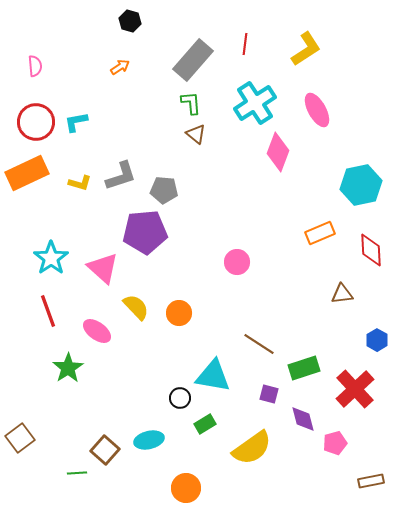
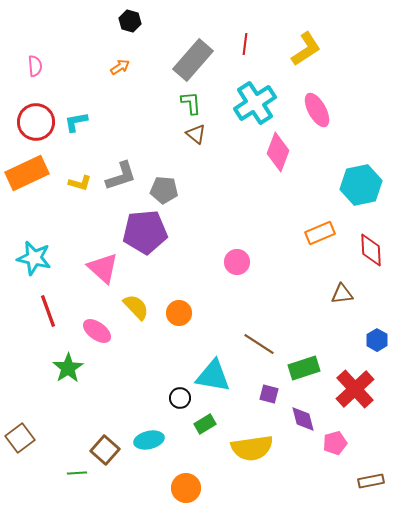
cyan star at (51, 258): moved 17 px left; rotated 24 degrees counterclockwise
yellow semicircle at (252, 448): rotated 27 degrees clockwise
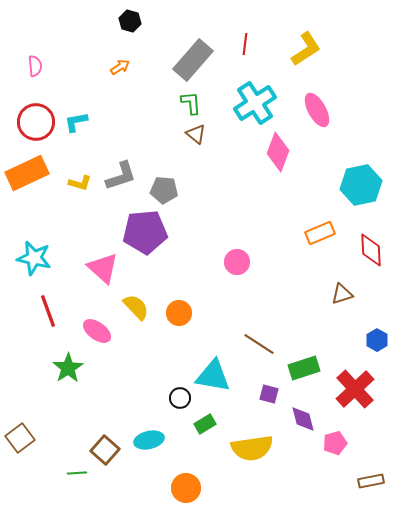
brown triangle at (342, 294): rotated 10 degrees counterclockwise
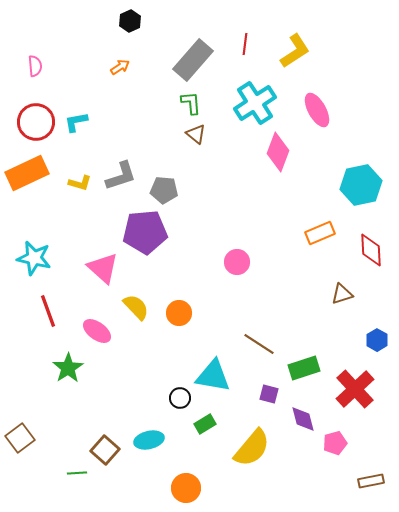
black hexagon at (130, 21): rotated 20 degrees clockwise
yellow L-shape at (306, 49): moved 11 px left, 2 px down
yellow semicircle at (252, 448): rotated 42 degrees counterclockwise
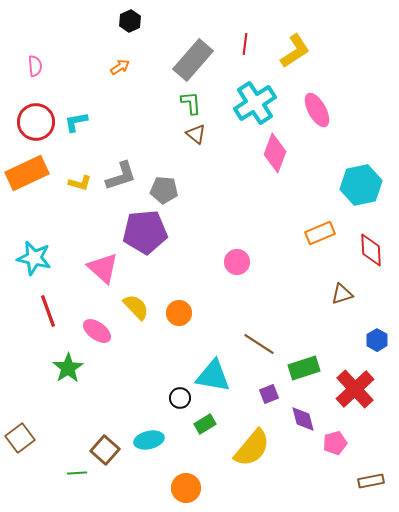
pink diamond at (278, 152): moved 3 px left, 1 px down
purple square at (269, 394): rotated 36 degrees counterclockwise
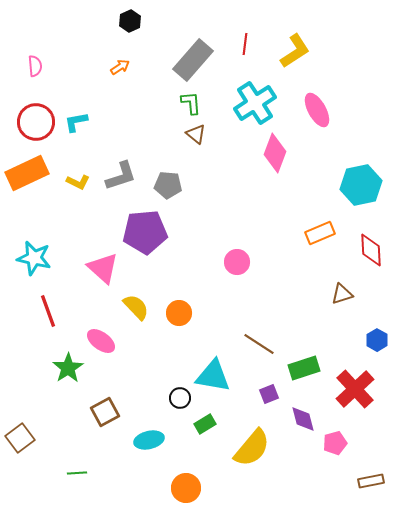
yellow L-shape at (80, 183): moved 2 px left, 1 px up; rotated 10 degrees clockwise
gray pentagon at (164, 190): moved 4 px right, 5 px up
pink ellipse at (97, 331): moved 4 px right, 10 px down
brown square at (105, 450): moved 38 px up; rotated 20 degrees clockwise
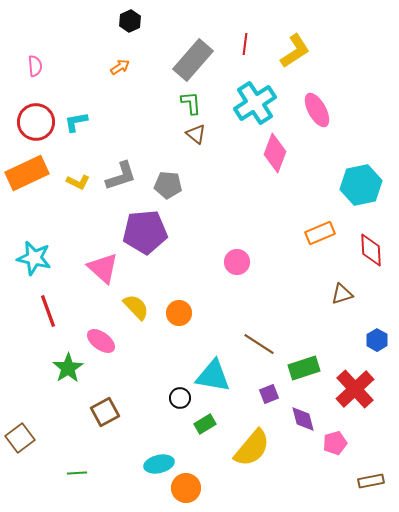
cyan ellipse at (149, 440): moved 10 px right, 24 px down
